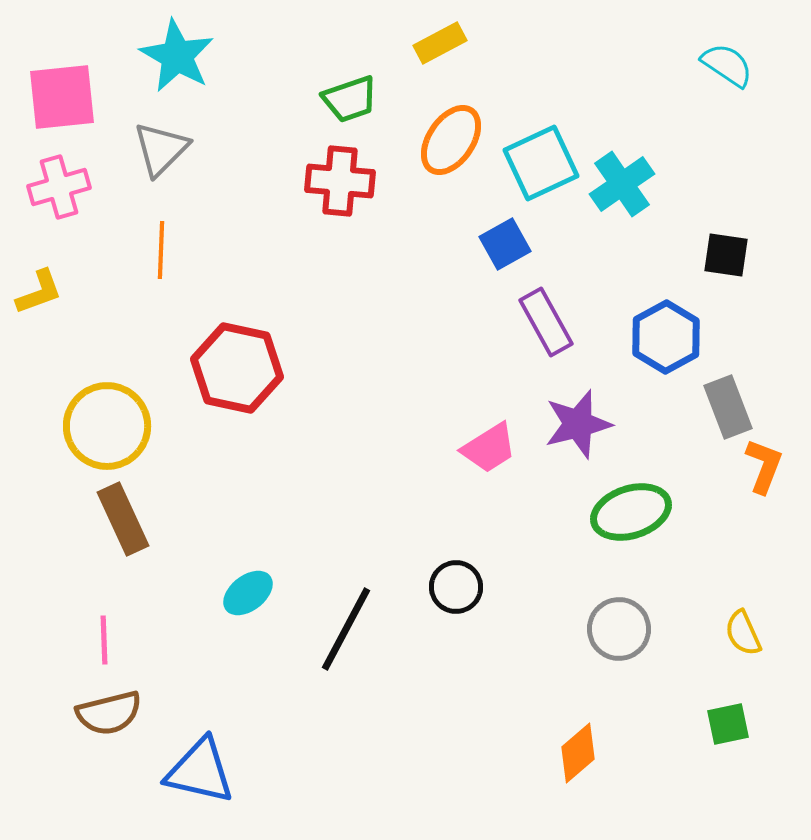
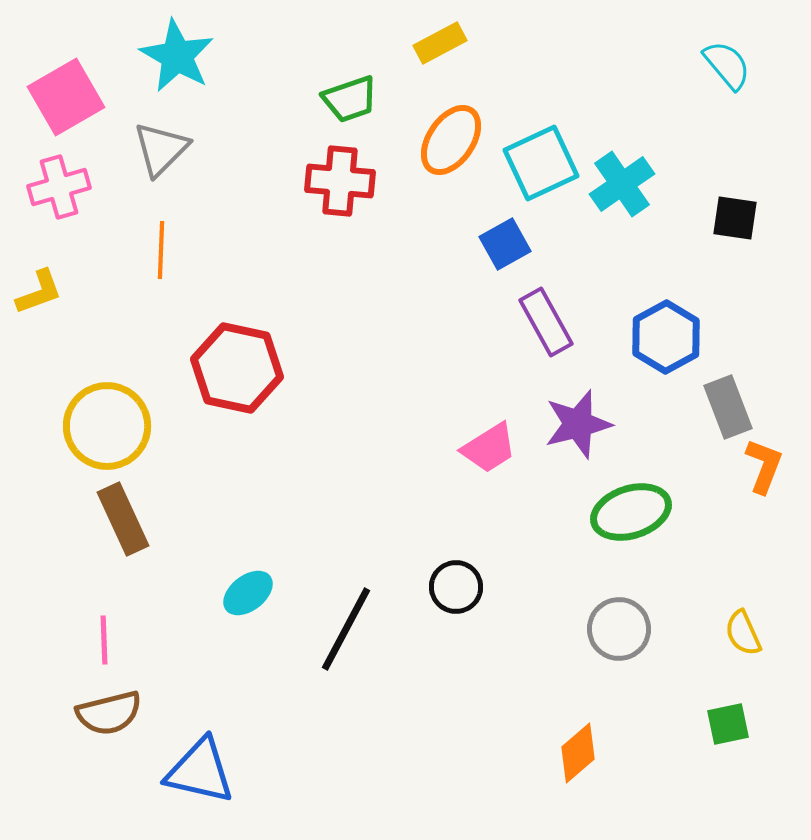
cyan semicircle: rotated 16 degrees clockwise
pink square: moved 4 px right; rotated 24 degrees counterclockwise
black square: moved 9 px right, 37 px up
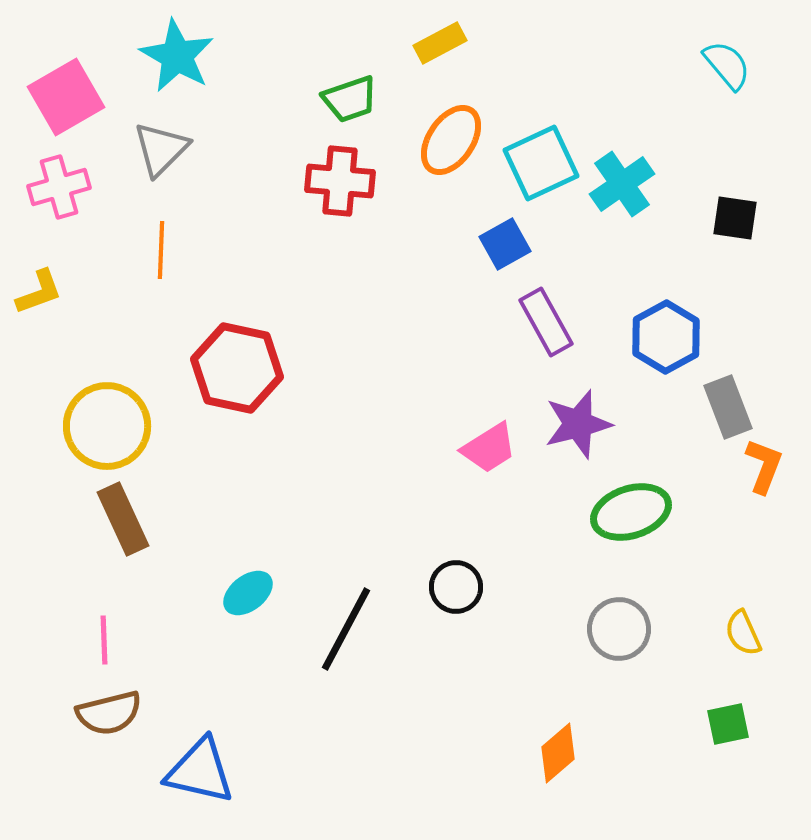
orange diamond: moved 20 px left
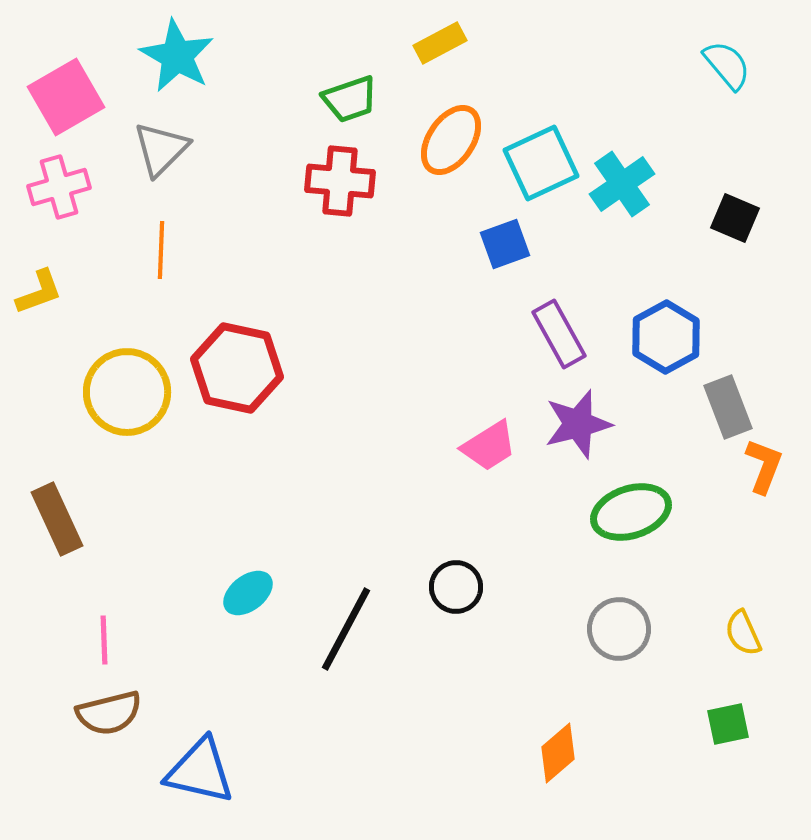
black square: rotated 15 degrees clockwise
blue square: rotated 9 degrees clockwise
purple rectangle: moved 13 px right, 12 px down
yellow circle: moved 20 px right, 34 px up
pink trapezoid: moved 2 px up
brown rectangle: moved 66 px left
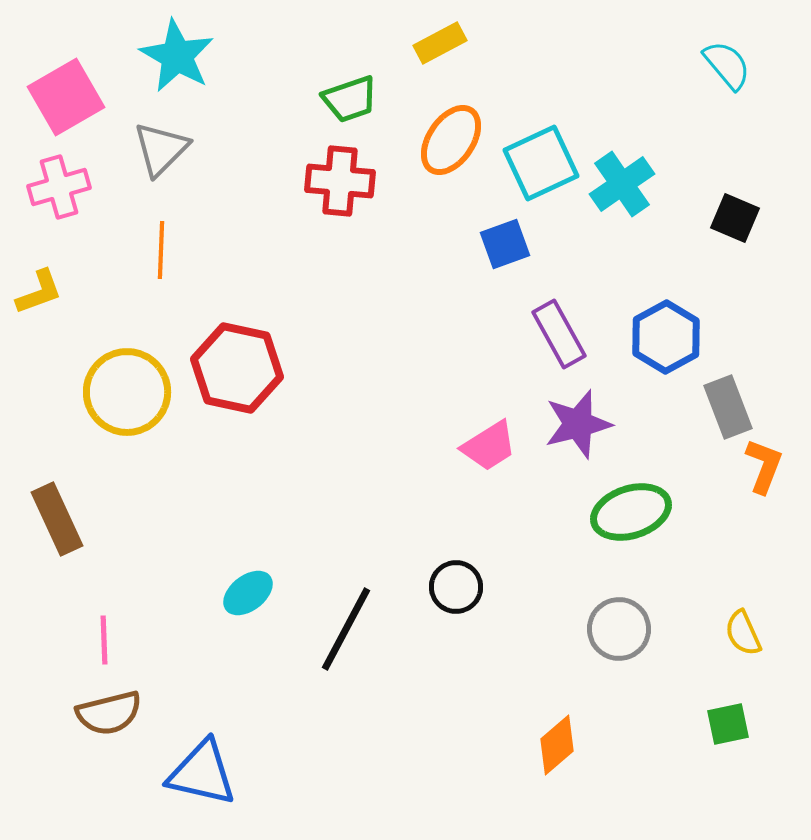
orange diamond: moved 1 px left, 8 px up
blue triangle: moved 2 px right, 2 px down
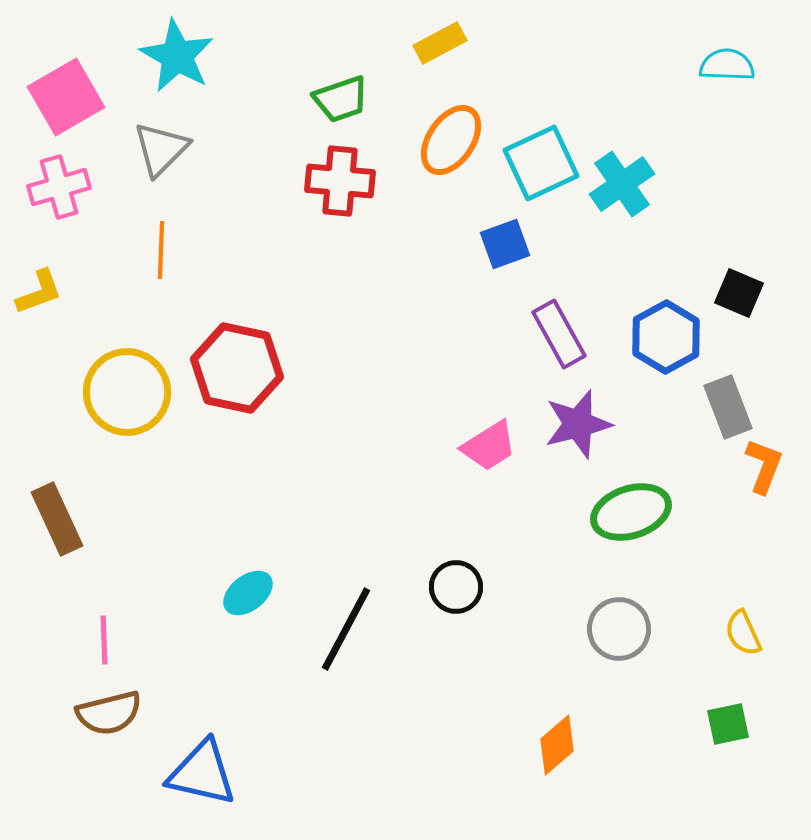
cyan semicircle: rotated 48 degrees counterclockwise
green trapezoid: moved 9 px left
black square: moved 4 px right, 75 px down
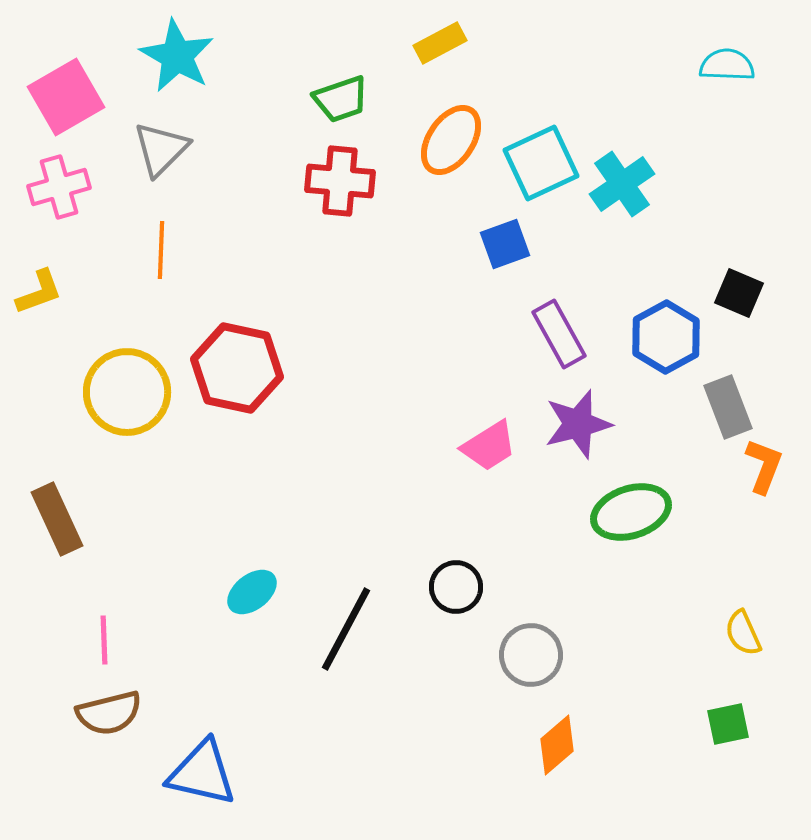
cyan ellipse: moved 4 px right, 1 px up
gray circle: moved 88 px left, 26 px down
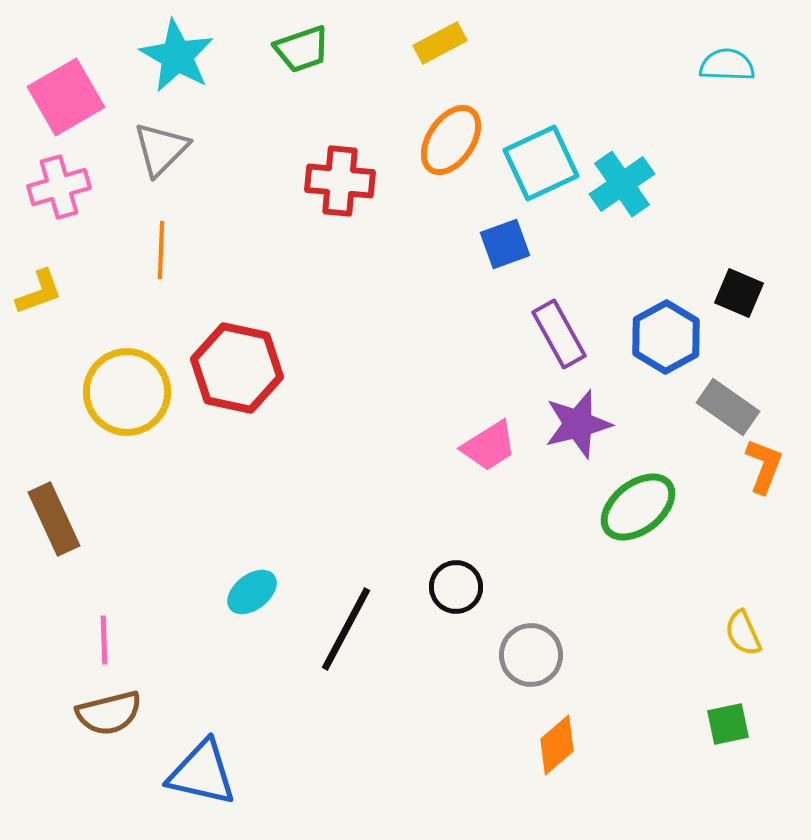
green trapezoid: moved 39 px left, 50 px up
gray rectangle: rotated 34 degrees counterclockwise
green ellipse: moved 7 px right, 5 px up; rotated 20 degrees counterclockwise
brown rectangle: moved 3 px left
